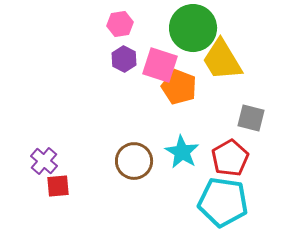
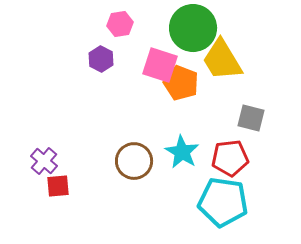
purple hexagon: moved 23 px left
orange pentagon: moved 2 px right, 4 px up
red pentagon: rotated 24 degrees clockwise
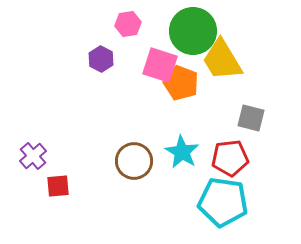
pink hexagon: moved 8 px right
green circle: moved 3 px down
purple cross: moved 11 px left, 5 px up; rotated 8 degrees clockwise
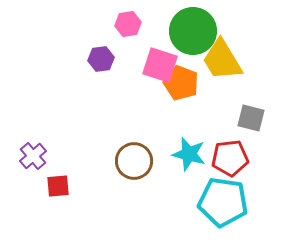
purple hexagon: rotated 25 degrees clockwise
cyan star: moved 7 px right, 2 px down; rotated 16 degrees counterclockwise
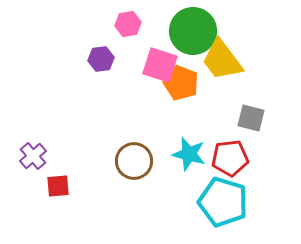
yellow trapezoid: rotated 6 degrees counterclockwise
cyan pentagon: rotated 9 degrees clockwise
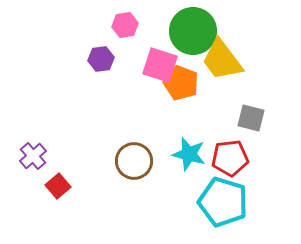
pink hexagon: moved 3 px left, 1 px down
red square: rotated 35 degrees counterclockwise
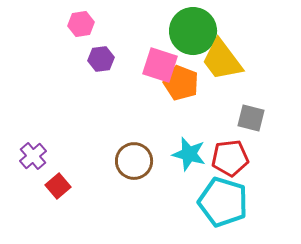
pink hexagon: moved 44 px left, 1 px up
